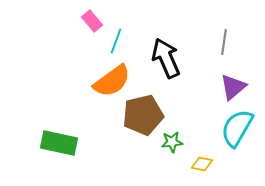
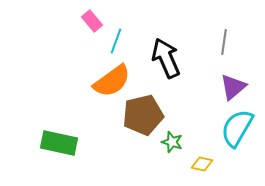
green star: rotated 25 degrees clockwise
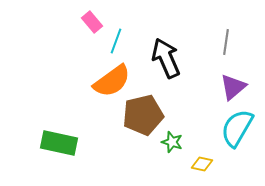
pink rectangle: moved 1 px down
gray line: moved 2 px right
